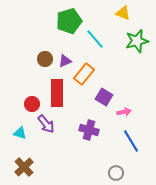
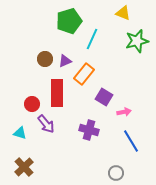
cyan line: moved 3 px left; rotated 65 degrees clockwise
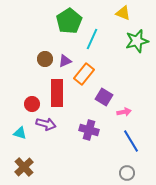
green pentagon: rotated 15 degrees counterclockwise
purple arrow: rotated 36 degrees counterclockwise
gray circle: moved 11 px right
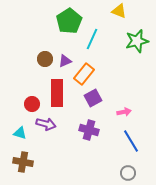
yellow triangle: moved 4 px left, 2 px up
purple square: moved 11 px left, 1 px down; rotated 30 degrees clockwise
brown cross: moved 1 px left, 5 px up; rotated 36 degrees counterclockwise
gray circle: moved 1 px right
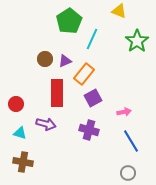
green star: rotated 20 degrees counterclockwise
red circle: moved 16 px left
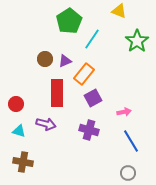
cyan line: rotated 10 degrees clockwise
cyan triangle: moved 1 px left, 2 px up
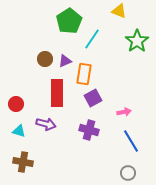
orange rectangle: rotated 30 degrees counterclockwise
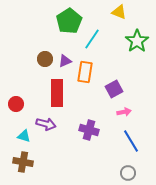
yellow triangle: moved 1 px down
orange rectangle: moved 1 px right, 2 px up
purple square: moved 21 px right, 9 px up
cyan triangle: moved 5 px right, 5 px down
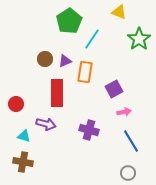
green star: moved 2 px right, 2 px up
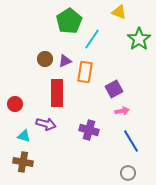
red circle: moved 1 px left
pink arrow: moved 2 px left, 1 px up
